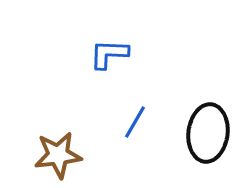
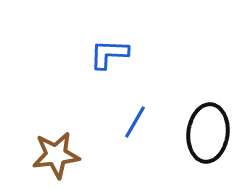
brown star: moved 2 px left
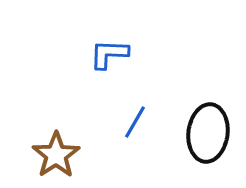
brown star: rotated 27 degrees counterclockwise
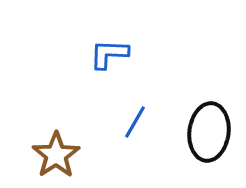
black ellipse: moved 1 px right, 1 px up
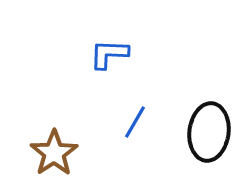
brown star: moved 2 px left, 2 px up
